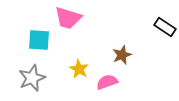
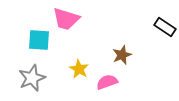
pink trapezoid: moved 2 px left, 1 px down
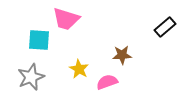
black rectangle: rotated 75 degrees counterclockwise
brown star: rotated 18 degrees clockwise
gray star: moved 1 px left, 1 px up
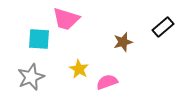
black rectangle: moved 2 px left
cyan square: moved 1 px up
brown star: moved 1 px right, 13 px up; rotated 12 degrees counterclockwise
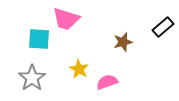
gray star: moved 1 px right, 1 px down; rotated 12 degrees counterclockwise
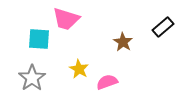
brown star: rotated 24 degrees counterclockwise
